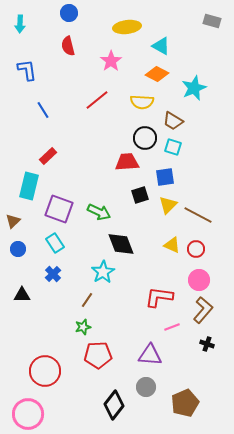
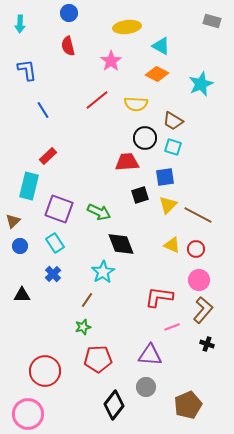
cyan star at (194, 88): moved 7 px right, 4 px up
yellow semicircle at (142, 102): moved 6 px left, 2 px down
blue circle at (18, 249): moved 2 px right, 3 px up
red pentagon at (98, 355): moved 4 px down
brown pentagon at (185, 403): moved 3 px right, 2 px down
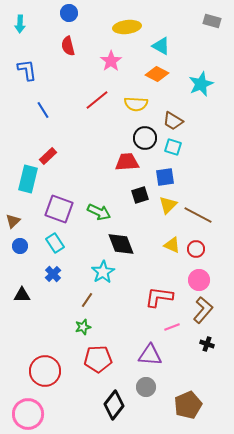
cyan rectangle at (29, 186): moved 1 px left, 7 px up
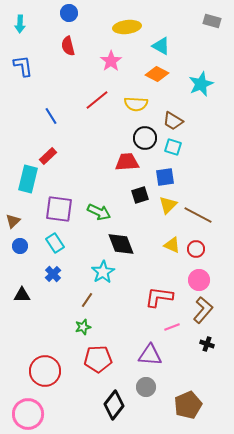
blue L-shape at (27, 70): moved 4 px left, 4 px up
blue line at (43, 110): moved 8 px right, 6 px down
purple square at (59, 209): rotated 12 degrees counterclockwise
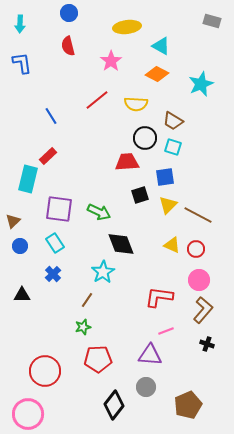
blue L-shape at (23, 66): moved 1 px left, 3 px up
pink line at (172, 327): moved 6 px left, 4 px down
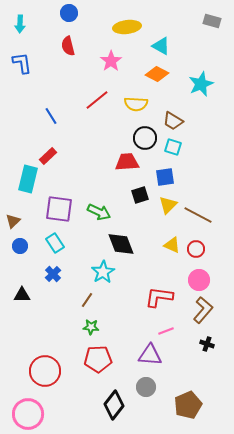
green star at (83, 327): moved 8 px right; rotated 21 degrees clockwise
